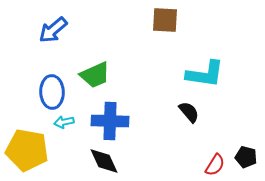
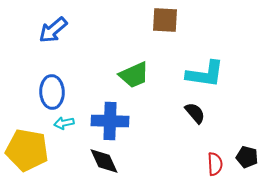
green trapezoid: moved 39 px right
black semicircle: moved 6 px right, 1 px down
cyan arrow: moved 1 px down
black pentagon: moved 1 px right
red semicircle: moved 1 px up; rotated 35 degrees counterclockwise
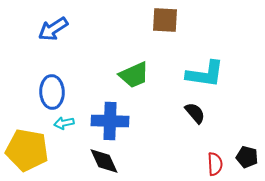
blue arrow: moved 1 px up; rotated 8 degrees clockwise
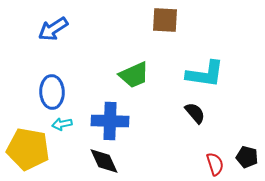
cyan arrow: moved 2 px left, 1 px down
yellow pentagon: moved 1 px right, 1 px up
red semicircle: rotated 15 degrees counterclockwise
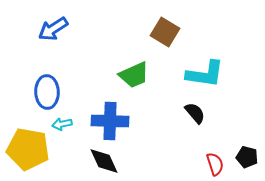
brown square: moved 12 px down; rotated 28 degrees clockwise
blue ellipse: moved 5 px left
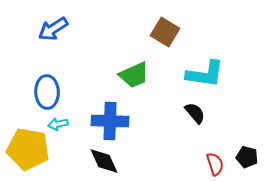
cyan arrow: moved 4 px left
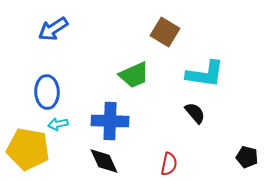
red semicircle: moved 46 px left; rotated 30 degrees clockwise
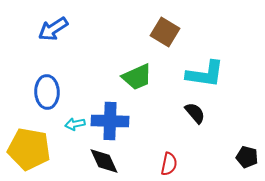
green trapezoid: moved 3 px right, 2 px down
cyan arrow: moved 17 px right
yellow pentagon: moved 1 px right
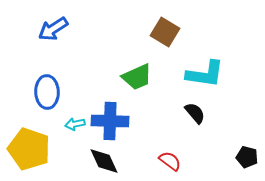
yellow pentagon: rotated 9 degrees clockwise
red semicircle: moved 1 px right, 3 px up; rotated 65 degrees counterclockwise
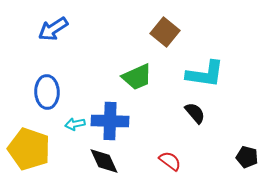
brown square: rotated 8 degrees clockwise
